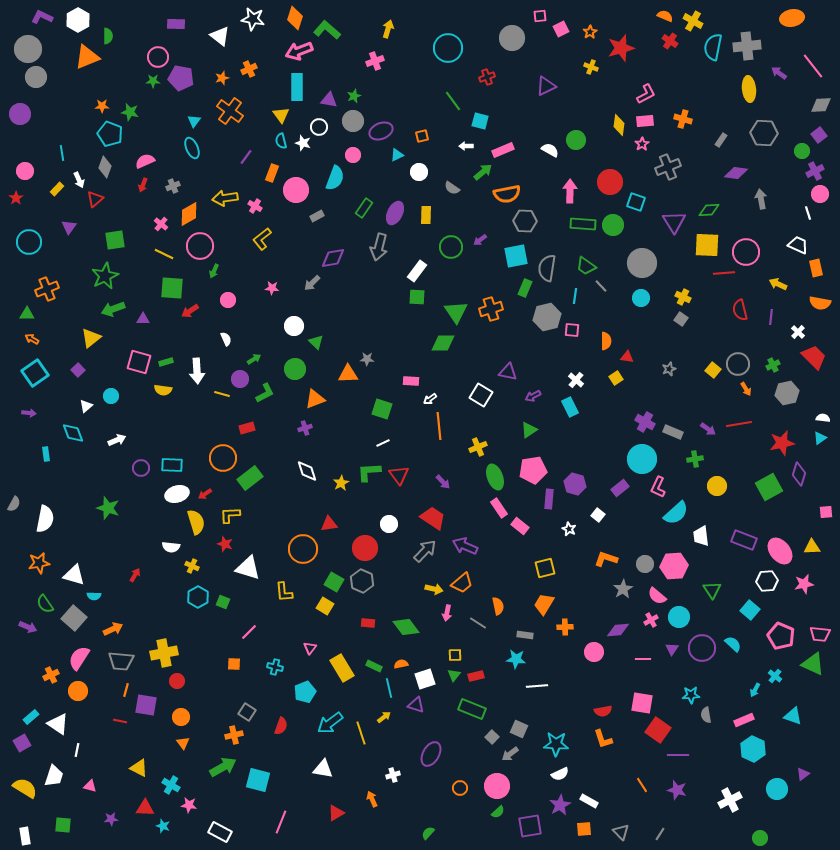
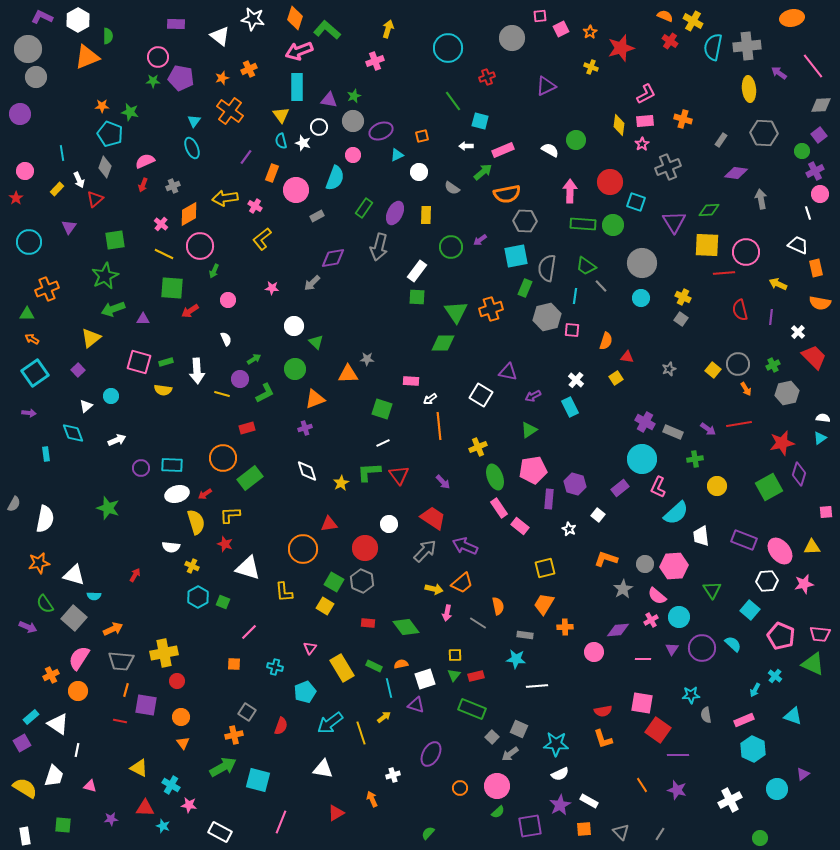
orange semicircle at (606, 341): rotated 18 degrees clockwise
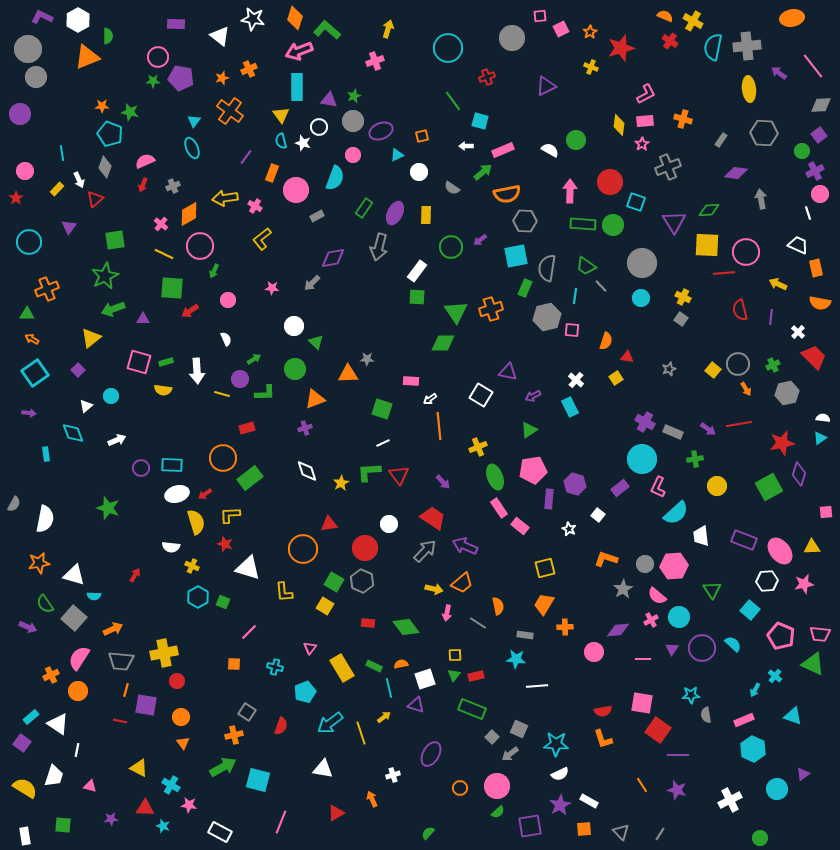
green L-shape at (265, 393): rotated 25 degrees clockwise
purple square at (22, 743): rotated 24 degrees counterclockwise
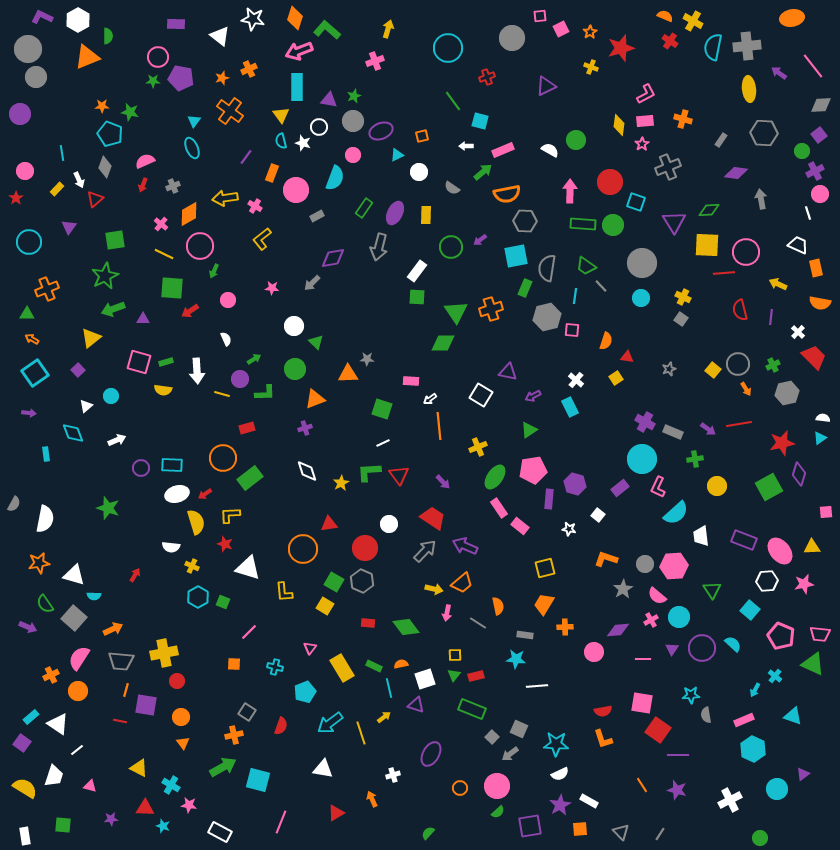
green ellipse at (495, 477): rotated 55 degrees clockwise
white star at (569, 529): rotated 16 degrees counterclockwise
white line at (77, 750): rotated 40 degrees clockwise
orange square at (584, 829): moved 4 px left
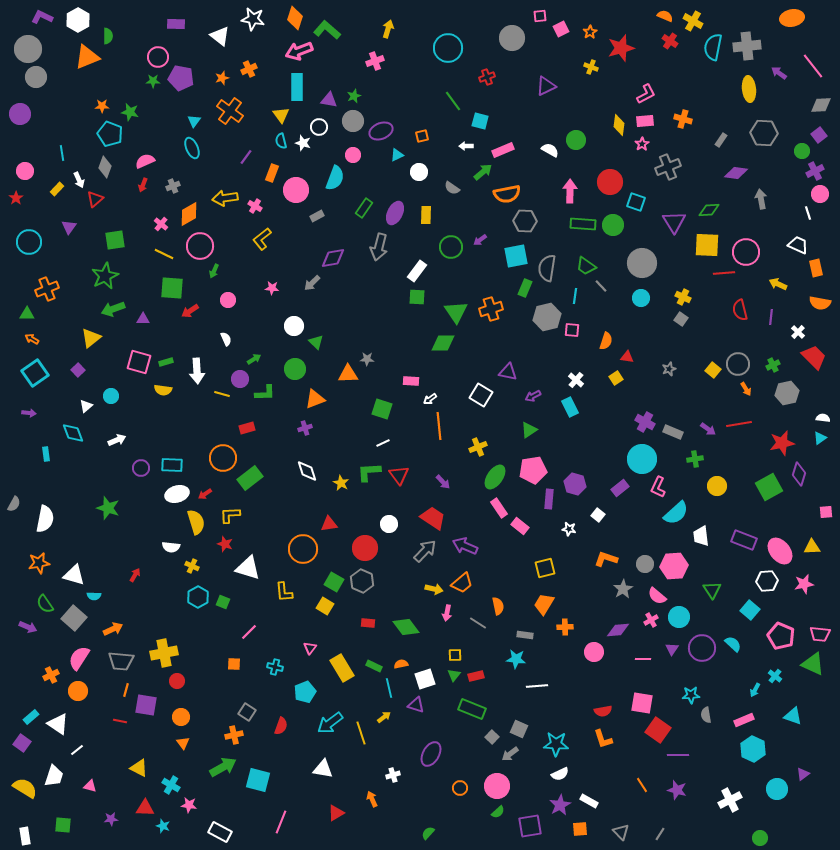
yellow star at (341, 483): rotated 14 degrees counterclockwise
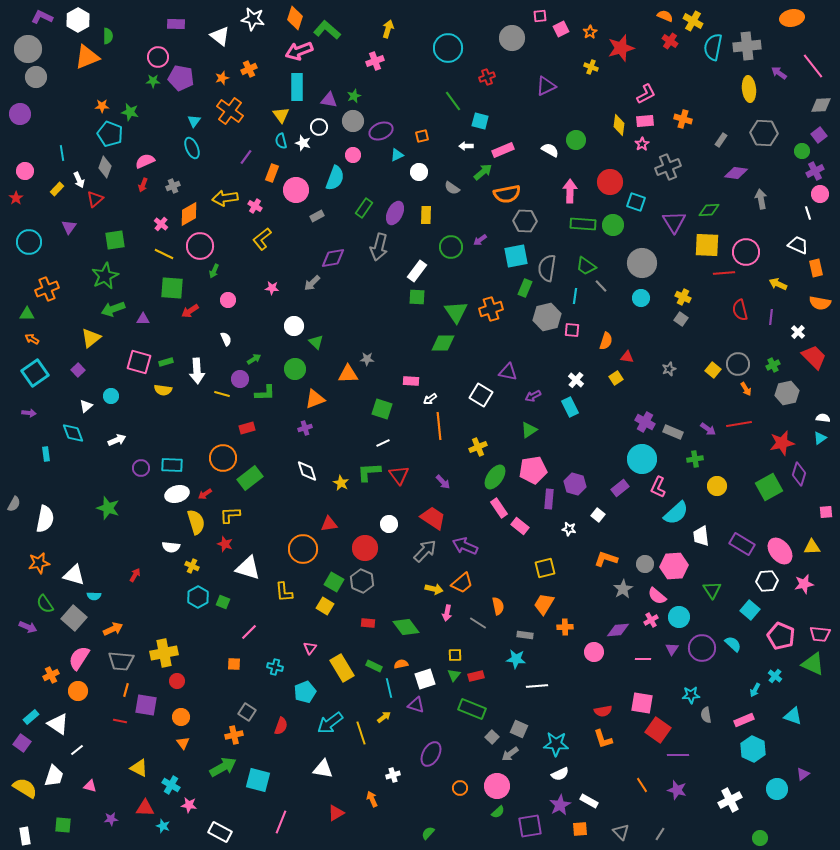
purple rectangle at (744, 540): moved 2 px left, 4 px down; rotated 10 degrees clockwise
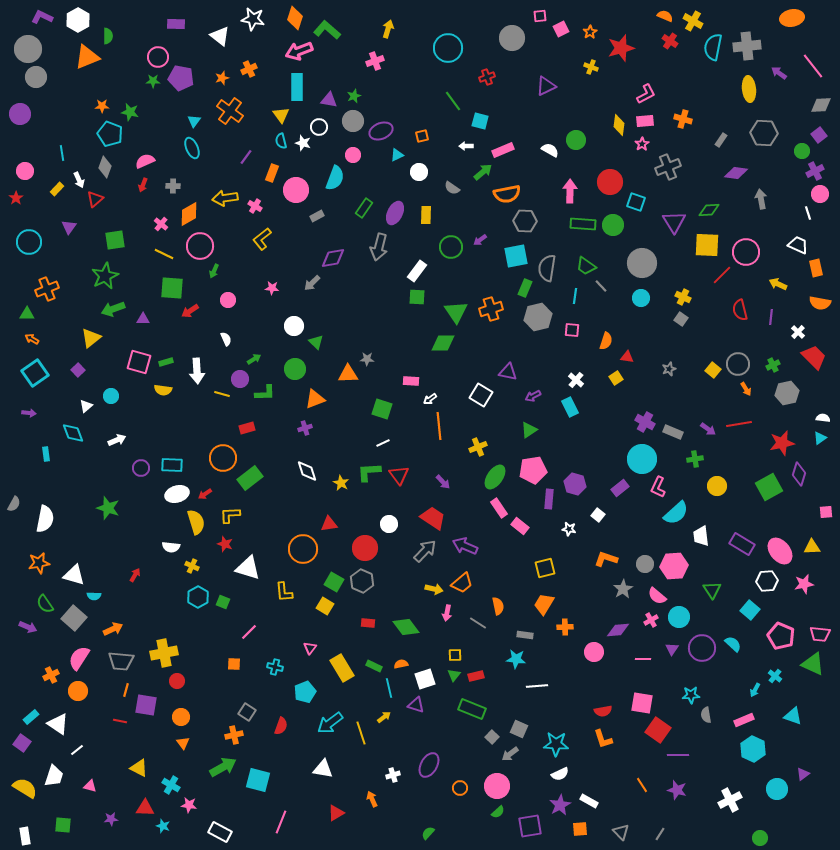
gray cross at (173, 186): rotated 24 degrees clockwise
red line at (724, 273): moved 2 px left, 2 px down; rotated 40 degrees counterclockwise
gray hexagon at (547, 317): moved 9 px left
purple ellipse at (431, 754): moved 2 px left, 11 px down
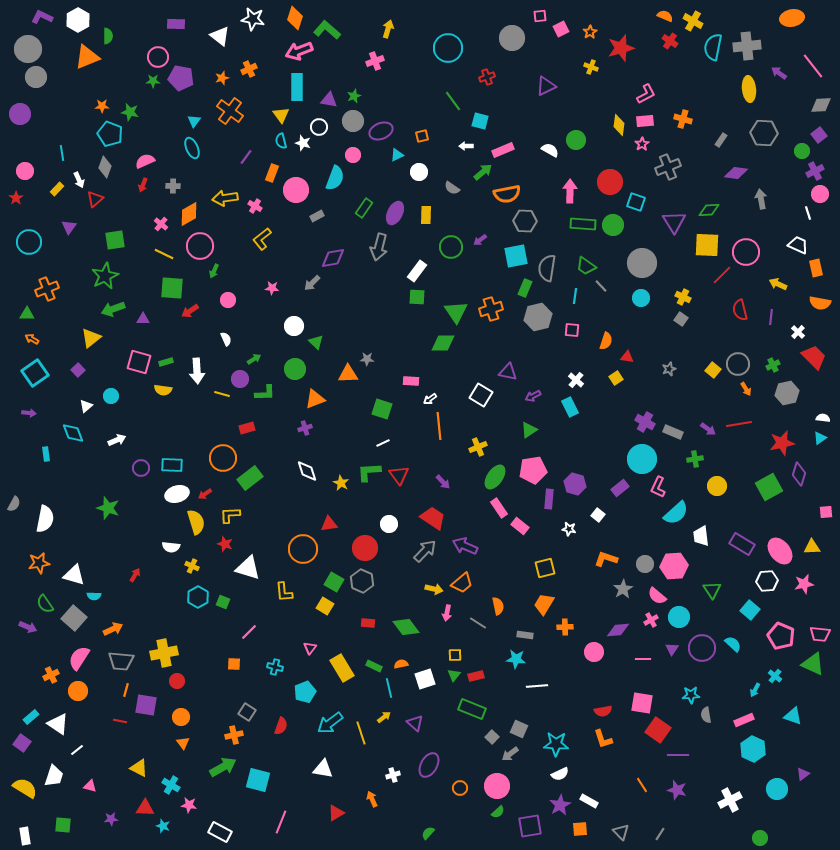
purple triangle at (416, 705): moved 1 px left, 18 px down; rotated 24 degrees clockwise
